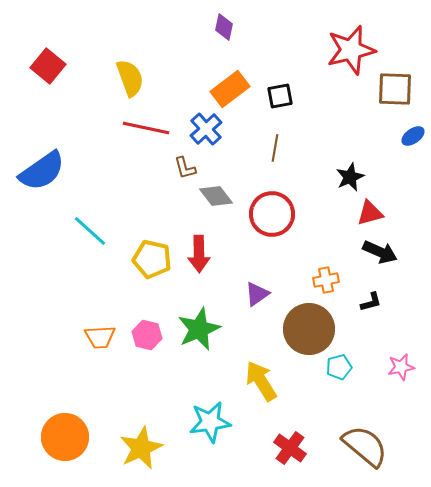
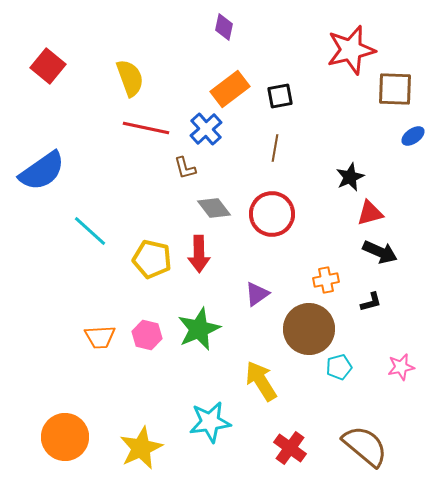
gray diamond: moved 2 px left, 12 px down
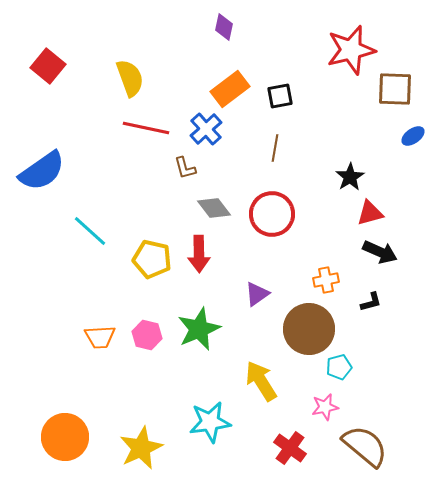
black star: rotated 8 degrees counterclockwise
pink star: moved 76 px left, 40 px down
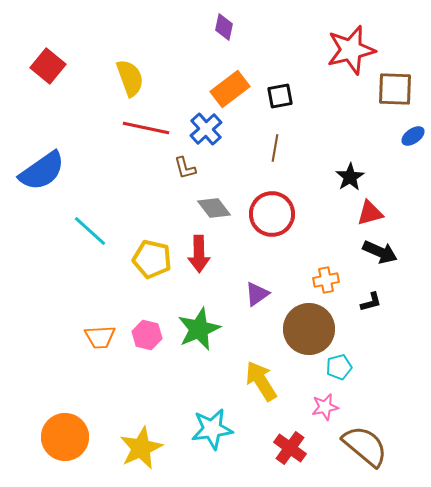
cyan star: moved 2 px right, 7 px down
